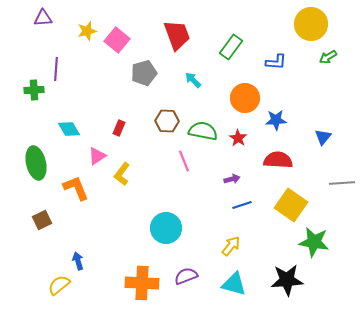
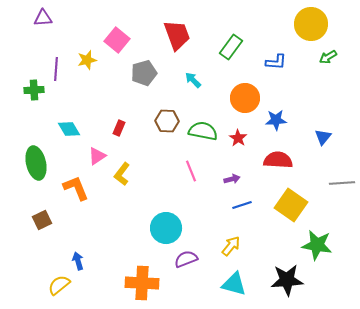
yellow star: moved 29 px down
pink line: moved 7 px right, 10 px down
green star: moved 3 px right, 3 px down
purple semicircle: moved 17 px up
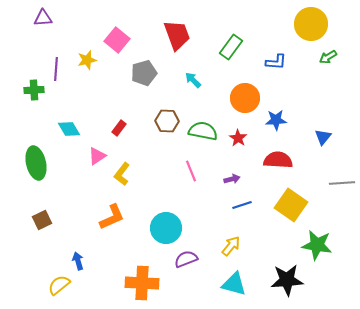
red rectangle: rotated 14 degrees clockwise
orange L-shape: moved 36 px right, 29 px down; rotated 88 degrees clockwise
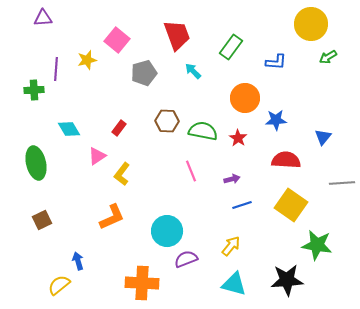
cyan arrow: moved 9 px up
red semicircle: moved 8 px right
cyan circle: moved 1 px right, 3 px down
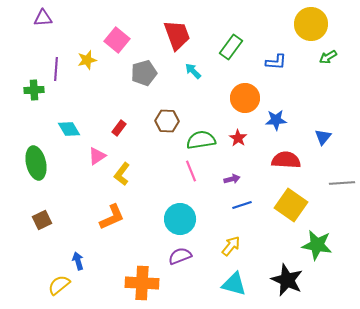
green semicircle: moved 2 px left, 9 px down; rotated 20 degrees counterclockwise
cyan circle: moved 13 px right, 12 px up
purple semicircle: moved 6 px left, 3 px up
black star: rotated 28 degrees clockwise
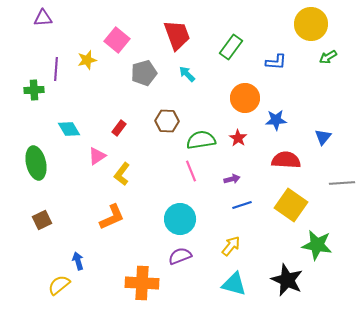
cyan arrow: moved 6 px left, 3 px down
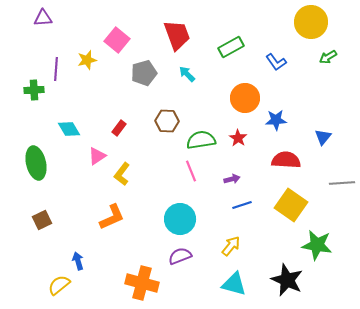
yellow circle: moved 2 px up
green rectangle: rotated 25 degrees clockwise
blue L-shape: rotated 50 degrees clockwise
orange cross: rotated 12 degrees clockwise
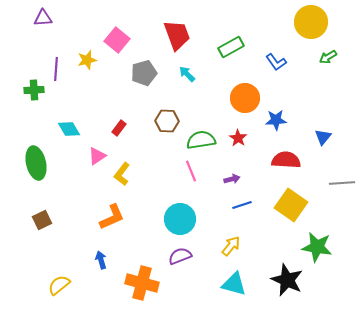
green star: moved 2 px down
blue arrow: moved 23 px right, 1 px up
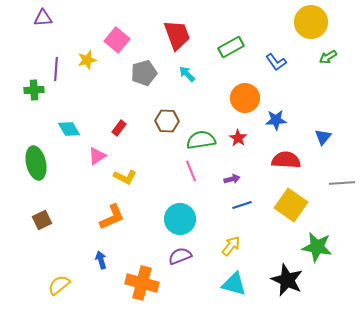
yellow L-shape: moved 3 px right, 3 px down; rotated 100 degrees counterclockwise
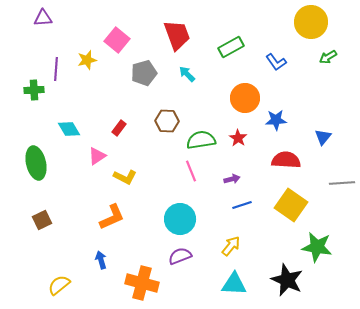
cyan triangle: rotated 12 degrees counterclockwise
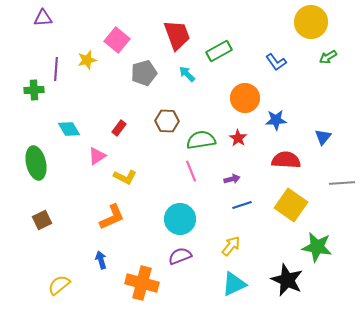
green rectangle: moved 12 px left, 4 px down
cyan triangle: rotated 28 degrees counterclockwise
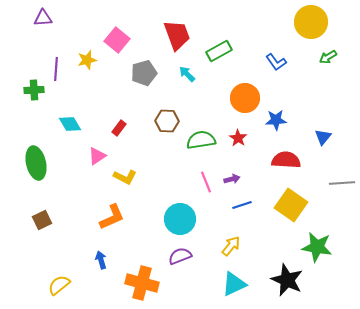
cyan diamond: moved 1 px right, 5 px up
pink line: moved 15 px right, 11 px down
